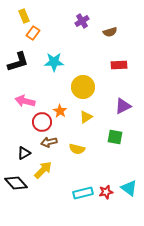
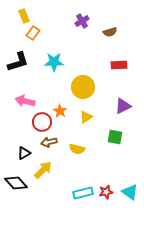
cyan triangle: moved 1 px right, 4 px down
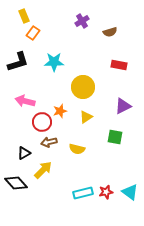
red rectangle: rotated 14 degrees clockwise
orange star: rotated 24 degrees clockwise
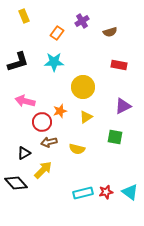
orange rectangle: moved 24 px right
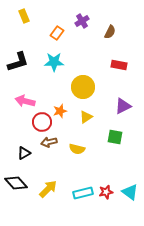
brown semicircle: rotated 48 degrees counterclockwise
yellow arrow: moved 5 px right, 19 px down
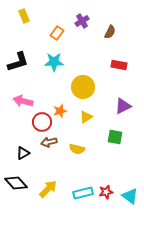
pink arrow: moved 2 px left
black triangle: moved 1 px left
cyan triangle: moved 4 px down
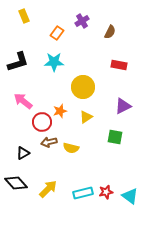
pink arrow: rotated 24 degrees clockwise
yellow semicircle: moved 6 px left, 1 px up
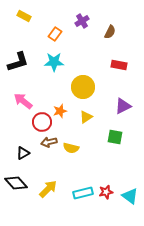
yellow rectangle: rotated 40 degrees counterclockwise
orange rectangle: moved 2 px left, 1 px down
